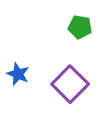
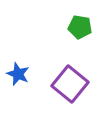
purple square: rotated 6 degrees counterclockwise
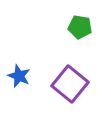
blue star: moved 1 px right, 2 px down
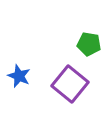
green pentagon: moved 9 px right, 17 px down
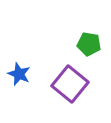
blue star: moved 2 px up
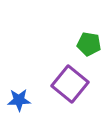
blue star: moved 26 px down; rotated 25 degrees counterclockwise
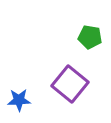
green pentagon: moved 1 px right, 7 px up
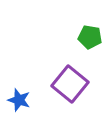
blue star: rotated 20 degrees clockwise
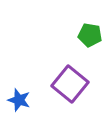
green pentagon: moved 2 px up
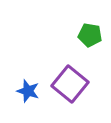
blue star: moved 9 px right, 9 px up
